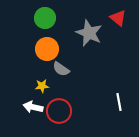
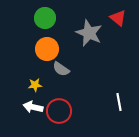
yellow star: moved 7 px left, 1 px up
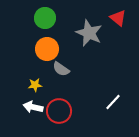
white line: moved 6 px left; rotated 54 degrees clockwise
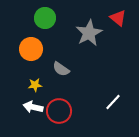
gray star: rotated 20 degrees clockwise
orange circle: moved 16 px left
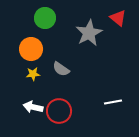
yellow star: moved 2 px left, 11 px up
white line: rotated 36 degrees clockwise
